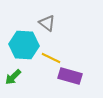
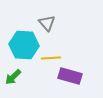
gray triangle: rotated 12 degrees clockwise
yellow line: rotated 30 degrees counterclockwise
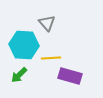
green arrow: moved 6 px right, 2 px up
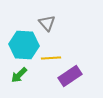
purple rectangle: rotated 50 degrees counterclockwise
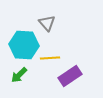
yellow line: moved 1 px left
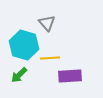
cyan hexagon: rotated 12 degrees clockwise
purple rectangle: rotated 30 degrees clockwise
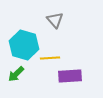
gray triangle: moved 8 px right, 3 px up
green arrow: moved 3 px left, 1 px up
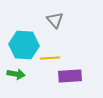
cyan hexagon: rotated 12 degrees counterclockwise
green arrow: rotated 126 degrees counterclockwise
